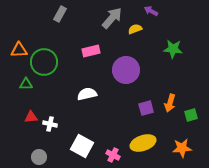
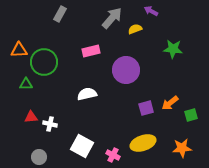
orange arrow: rotated 36 degrees clockwise
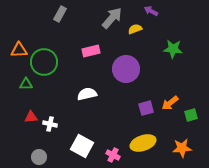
purple circle: moved 1 px up
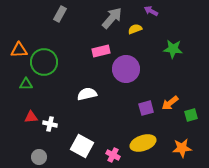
pink rectangle: moved 10 px right
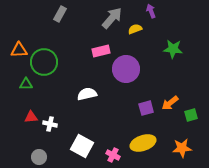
purple arrow: rotated 40 degrees clockwise
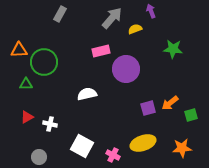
purple square: moved 2 px right
red triangle: moved 4 px left; rotated 24 degrees counterclockwise
